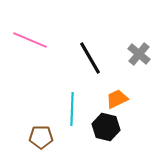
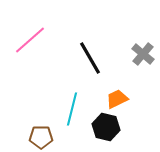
pink line: rotated 64 degrees counterclockwise
gray cross: moved 4 px right
cyan line: rotated 12 degrees clockwise
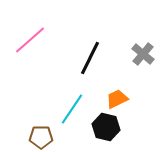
black line: rotated 56 degrees clockwise
cyan line: rotated 20 degrees clockwise
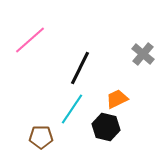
black line: moved 10 px left, 10 px down
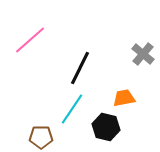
orange trapezoid: moved 7 px right, 1 px up; rotated 15 degrees clockwise
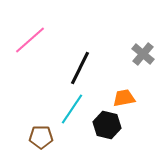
black hexagon: moved 1 px right, 2 px up
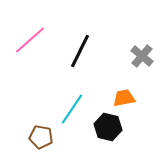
gray cross: moved 1 px left, 2 px down
black line: moved 17 px up
black hexagon: moved 1 px right, 2 px down
brown pentagon: rotated 10 degrees clockwise
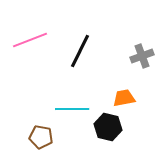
pink line: rotated 20 degrees clockwise
gray cross: rotated 30 degrees clockwise
cyan line: rotated 56 degrees clockwise
